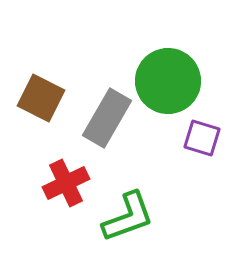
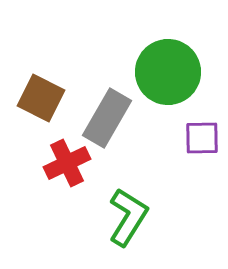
green circle: moved 9 px up
purple square: rotated 18 degrees counterclockwise
red cross: moved 1 px right, 20 px up
green L-shape: rotated 38 degrees counterclockwise
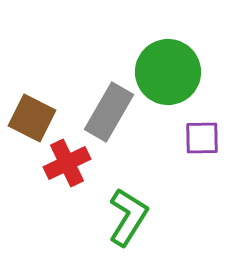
brown square: moved 9 px left, 20 px down
gray rectangle: moved 2 px right, 6 px up
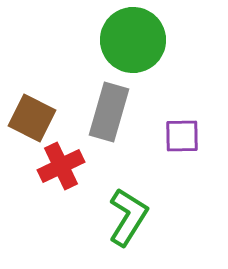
green circle: moved 35 px left, 32 px up
gray rectangle: rotated 14 degrees counterclockwise
purple square: moved 20 px left, 2 px up
red cross: moved 6 px left, 3 px down
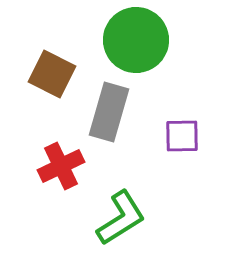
green circle: moved 3 px right
brown square: moved 20 px right, 44 px up
green L-shape: moved 7 px left, 1 px down; rotated 26 degrees clockwise
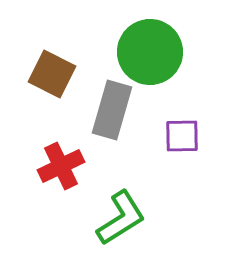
green circle: moved 14 px right, 12 px down
gray rectangle: moved 3 px right, 2 px up
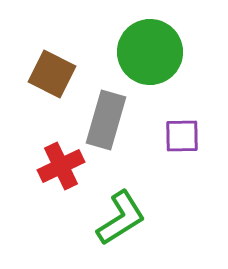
gray rectangle: moved 6 px left, 10 px down
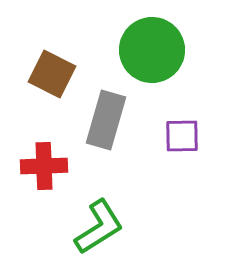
green circle: moved 2 px right, 2 px up
red cross: moved 17 px left; rotated 24 degrees clockwise
green L-shape: moved 22 px left, 9 px down
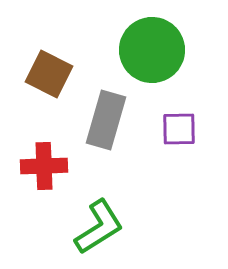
brown square: moved 3 px left
purple square: moved 3 px left, 7 px up
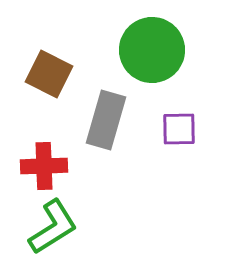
green L-shape: moved 46 px left
